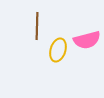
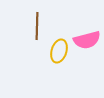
yellow ellipse: moved 1 px right, 1 px down
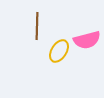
yellow ellipse: rotated 15 degrees clockwise
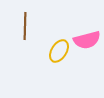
brown line: moved 12 px left
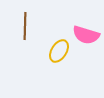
pink semicircle: moved 1 px left, 5 px up; rotated 32 degrees clockwise
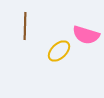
yellow ellipse: rotated 15 degrees clockwise
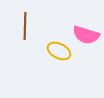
yellow ellipse: rotated 70 degrees clockwise
